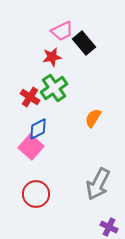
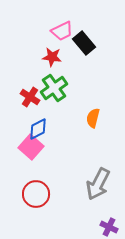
red star: rotated 18 degrees clockwise
orange semicircle: rotated 18 degrees counterclockwise
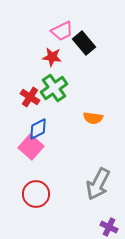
orange semicircle: rotated 96 degrees counterclockwise
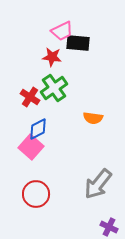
black rectangle: moved 6 px left; rotated 45 degrees counterclockwise
gray arrow: rotated 12 degrees clockwise
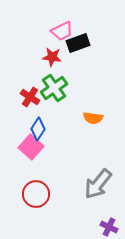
black rectangle: rotated 25 degrees counterclockwise
blue diamond: rotated 30 degrees counterclockwise
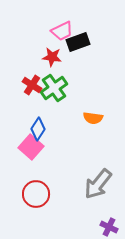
black rectangle: moved 1 px up
red cross: moved 2 px right, 12 px up
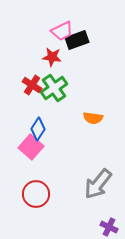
black rectangle: moved 1 px left, 2 px up
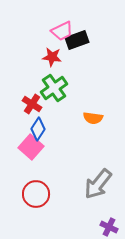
red cross: moved 19 px down
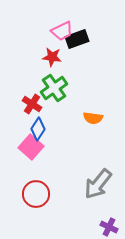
black rectangle: moved 1 px up
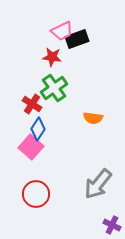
purple cross: moved 3 px right, 2 px up
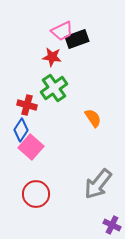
red cross: moved 5 px left, 1 px down; rotated 18 degrees counterclockwise
orange semicircle: rotated 132 degrees counterclockwise
blue diamond: moved 17 px left, 1 px down
